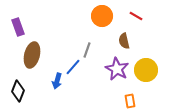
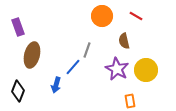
blue arrow: moved 1 px left, 4 px down
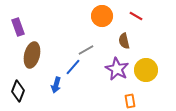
gray line: moved 1 px left; rotated 42 degrees clockwise
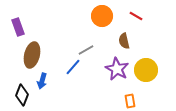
blue arrow: moved 14 px left, 4 px up
black diamond: moved 4 px right, 4 px down
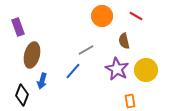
blue line: moved 4 px down
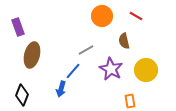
purple star: moved 6 px left
blue arrow: moved 19 px right, 8 px down
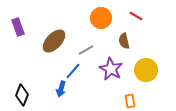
orange circle: moved 1 px left, 2 px down
brown ellipse: moved 22 px right, 14 px up; rotated 30 degrees clockwise
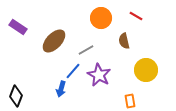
purple rectangle: rotated 36 degrees counterclockwise
purple star: moved 12 px left, 6 px down
black diamond: moved 6 px left, 1 px down
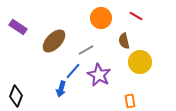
yellow circle: moved 6 px left, 8 px up
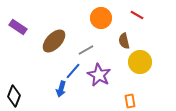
red line: moved 1 px right, 1 px up
black diamond: moved 2 px left
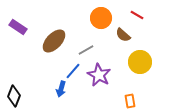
brown semicircle: moved 1 px left, 6 px up; rotated 35 degrees counterclockwise
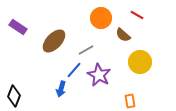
blue line: moved 1 px right, 1 px up
